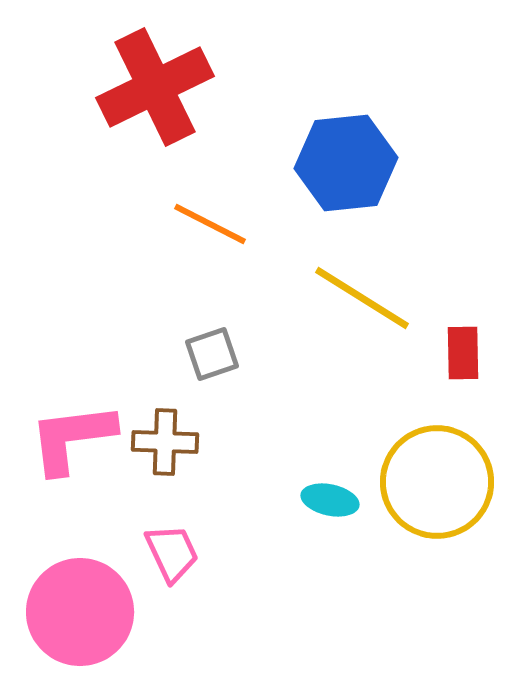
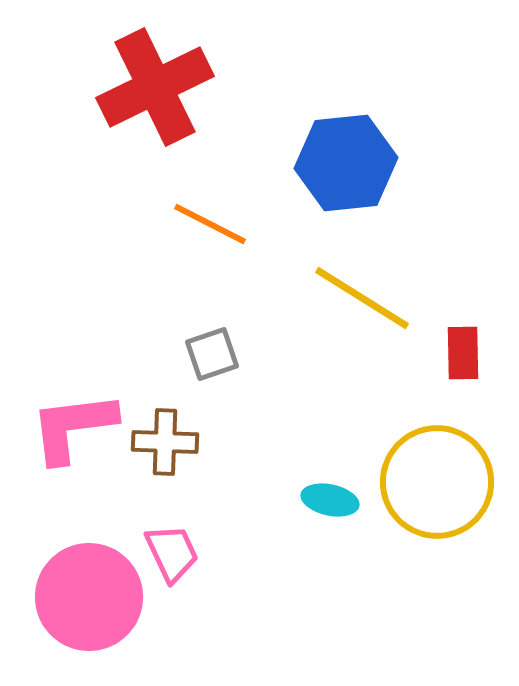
pink L-shape: moved 1 px right, 11 px up
pink circle: moved 9 px right, 15 px up
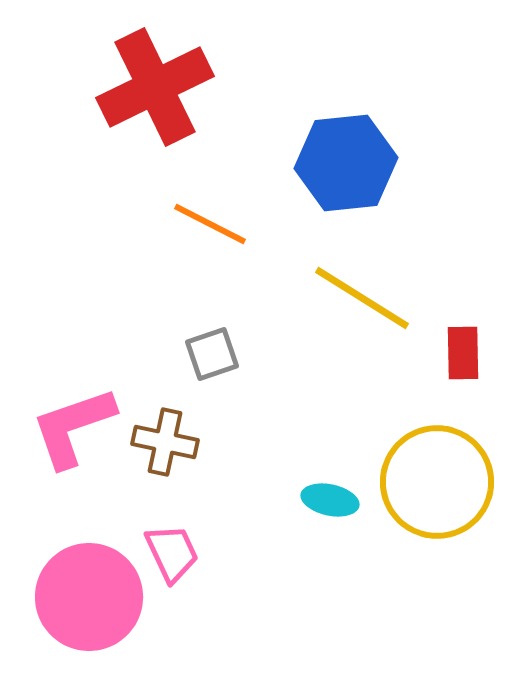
pink L-shape: rotated 12 degrees counterclockwise
brown cross: rotated 10 degrees clockwise
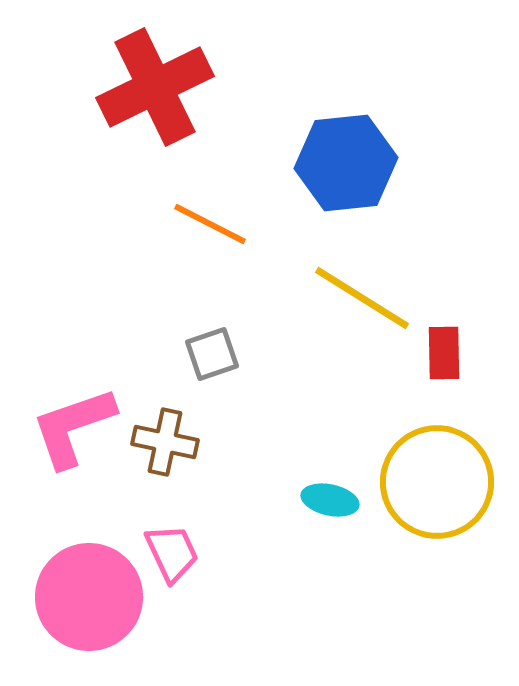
red rectangle: moved 19 px left
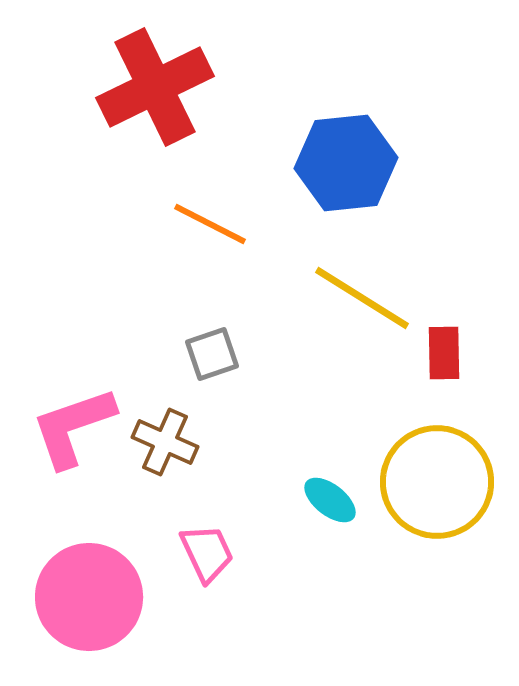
brown cross: rotated 12 degrees clockwise
cyan ellipse: rotated 26 degrees clockwise
pink trapezoid: moved 35 px right
